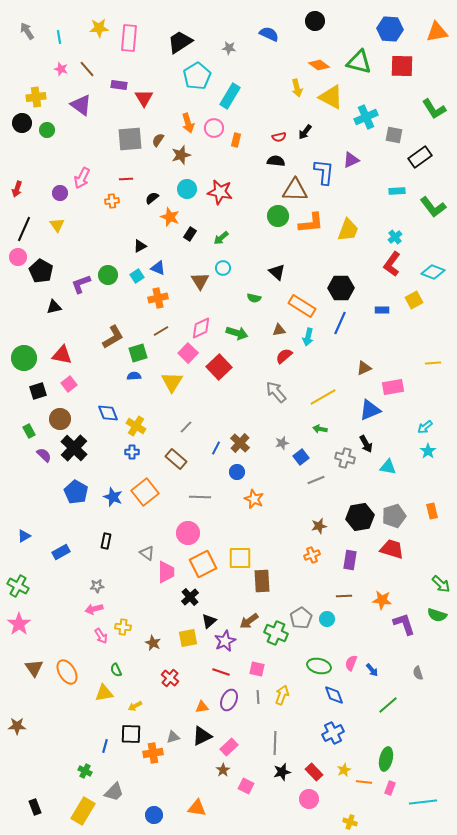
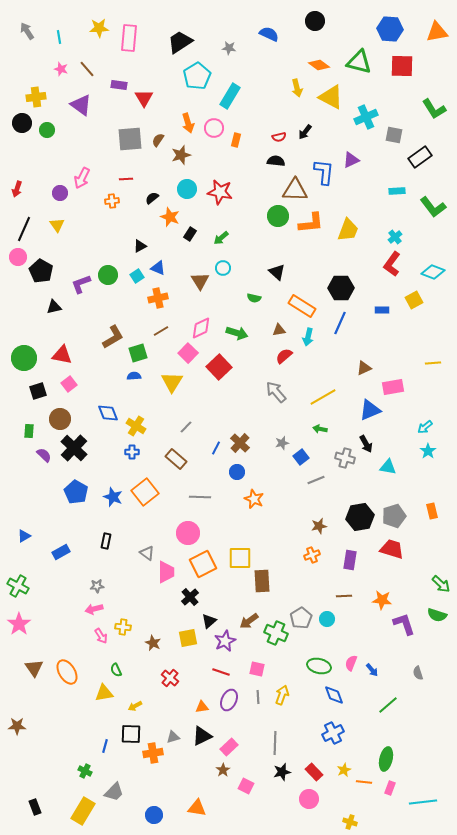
green rectangle at (29, 431): rotated 32 degrees clockwise
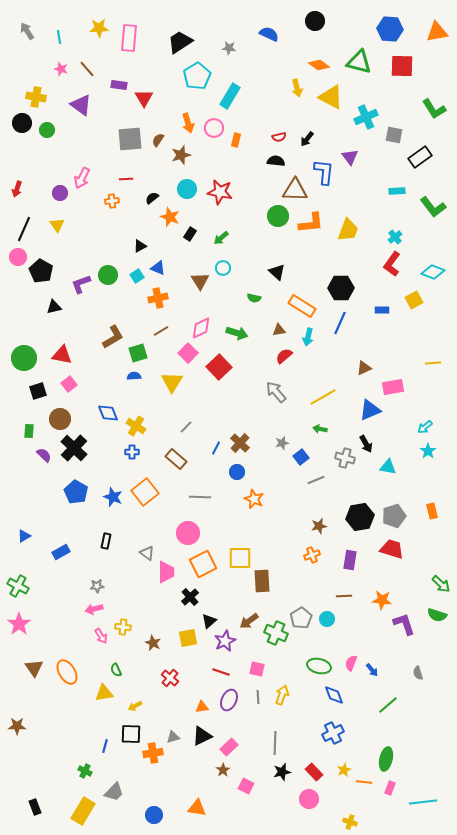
yellow cross at (36, 97): rotated 18 degrees clockwise
black arrow at (305, 132): moved 2 px right, 7 px down
purple triangle at (351, 160): moved 1 px left, 3 px up; rotated 42 degrees counterclockwise
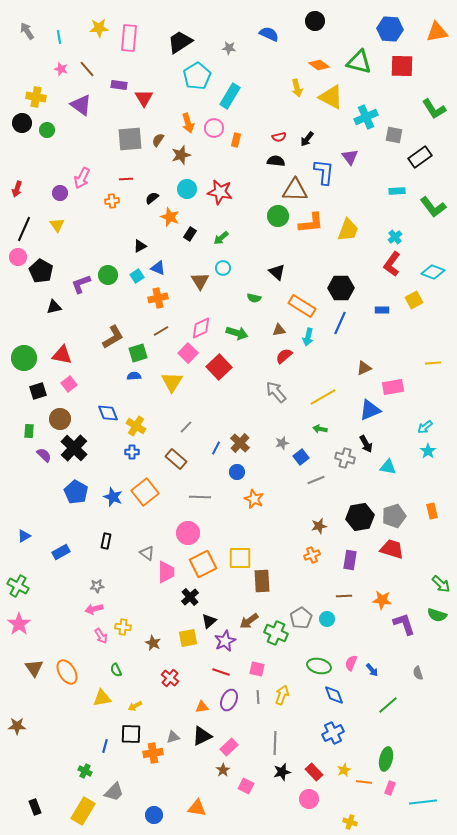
yellow triangle at (104, 693): moved 2 px left, 5 px down
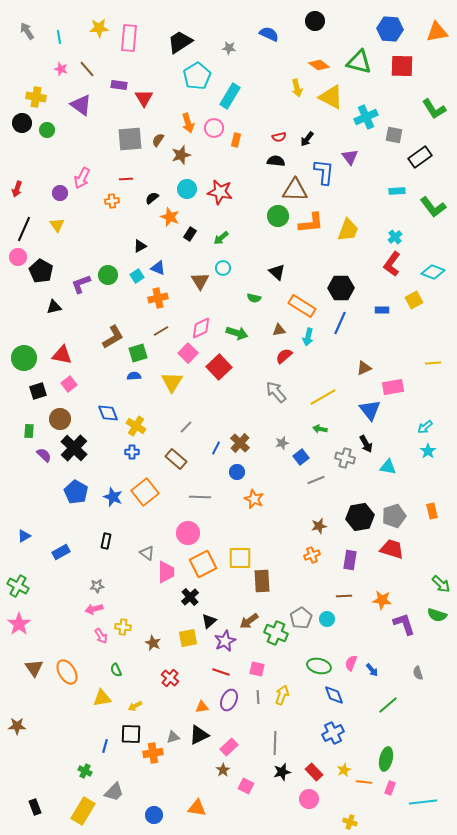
blue triangle at (370, 410): rotated 45 degrees counterclockwise
black triangle at (202, 736): moved 3 px left, 1 px up
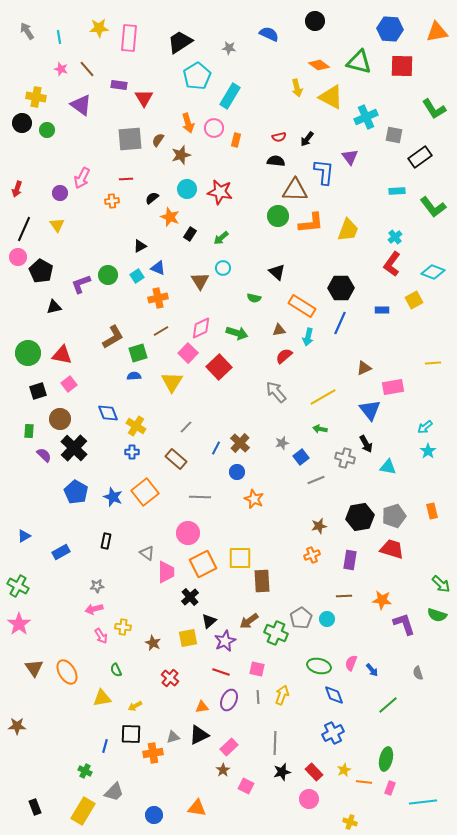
green circle at (24, 358): moved 4 px right, 5 px up
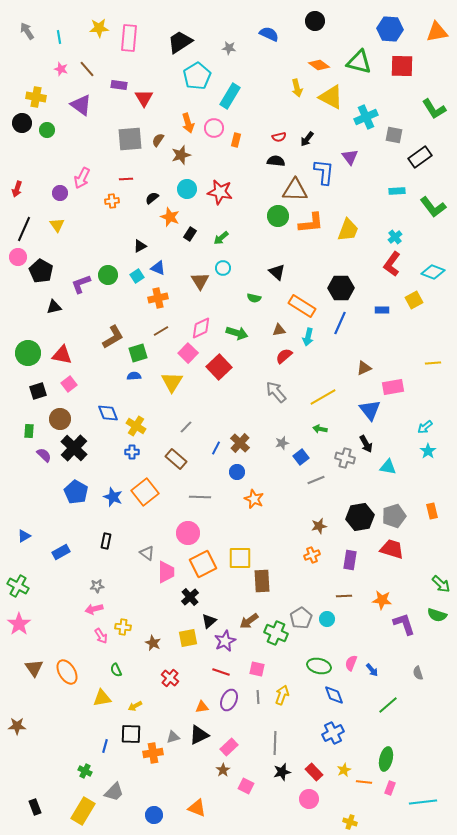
orange triangle at (197, 808): rotated 12 degrees clockwise
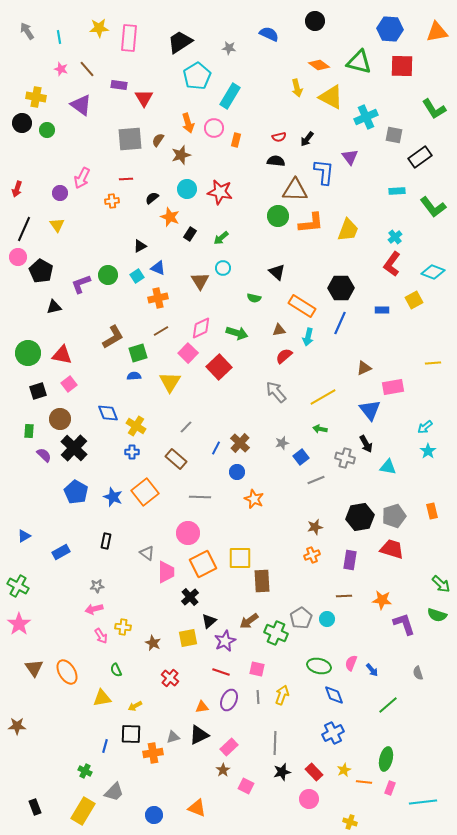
yellow triangle at (172, 382): moved 2 px left
brown star at (319, 526): moved 4 px left, 1 px down
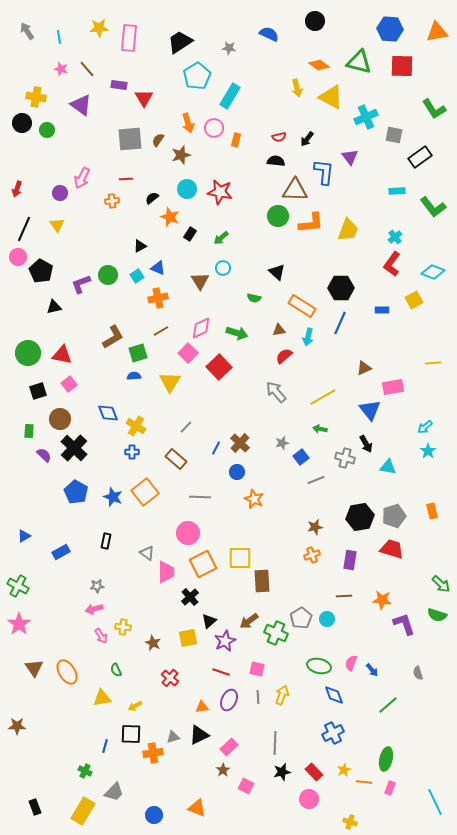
cyan line at (423, 802): moved 12 px right; rotated 72 degrees clockwise
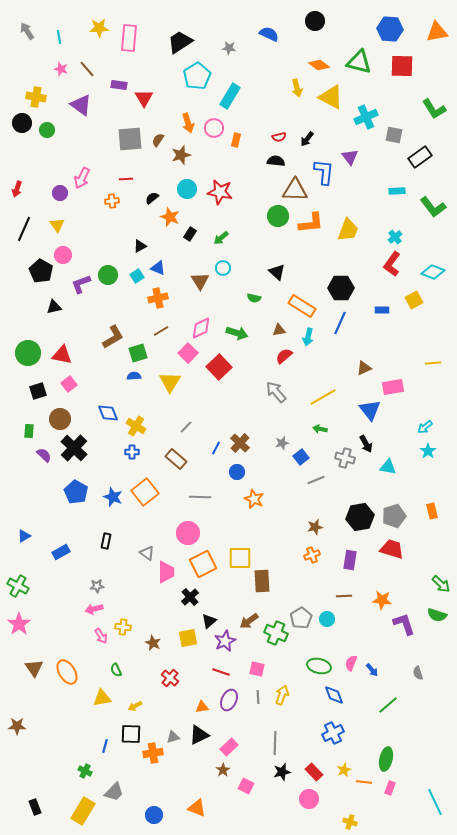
pink circle at (18, 257): moved 45 px right, 2 px up
